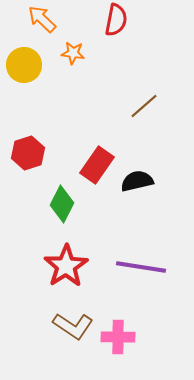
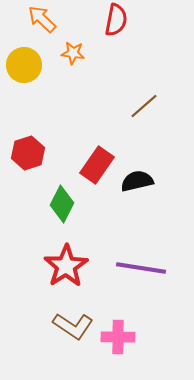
purple line: moved 1 px down
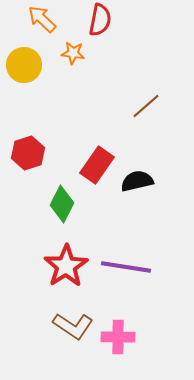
red semicircle: moved 16 px left
brown line: moved 2 px right
purple line: moved 15 px left, 1 px up
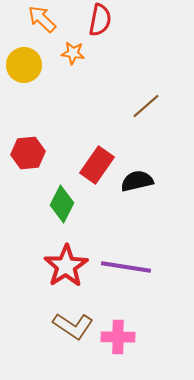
red hexagon: rotated 12 degrees clockwise
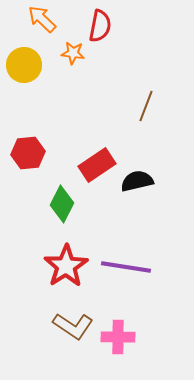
red semicircle: moved 6 px down
brown line: rotated 28 degrees counterclockwise
red rectangle: rotated 21 degrees clockwise
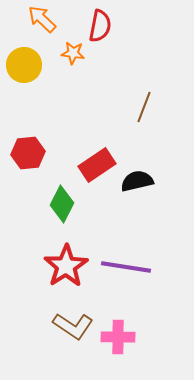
brown line: moved 2 px left, 1 px down
